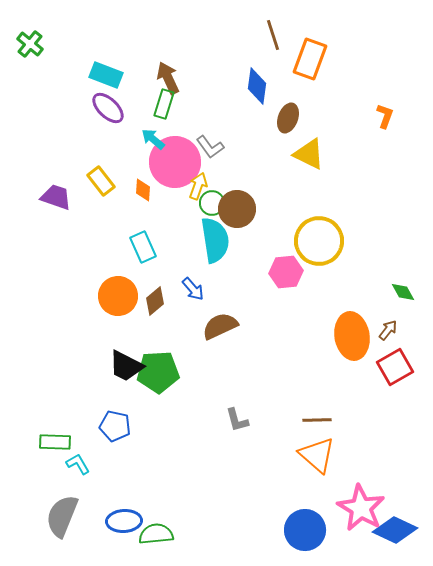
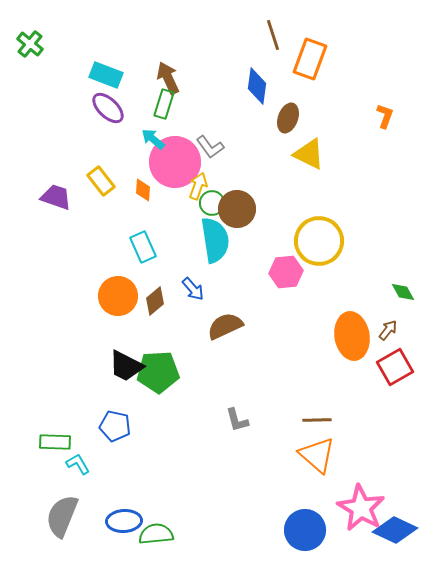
brown semicircle at (220, 326): moved 5 px right
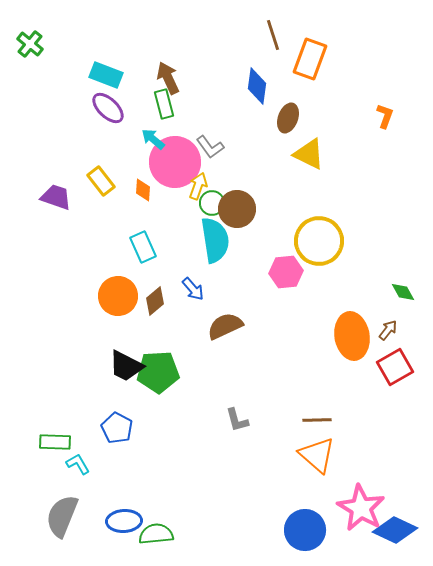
green rectangle at (164, 104): rotated 32 degrees counterclockwise
blue pentagon at (115, 426): moved 2 px right, 2 px down; rotated 16 degrees clockwise
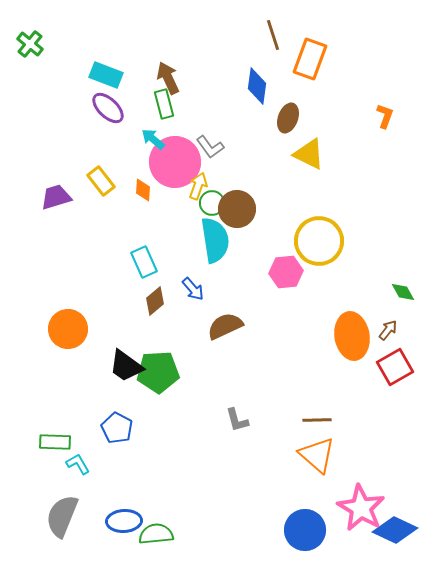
purple trapezoid at (56, 197): rotated 36 degrees counterclockwise
cyan rectangle at (143, 247): moved 1 px right, 15 px down
orange circle at (118, 296): moved 50 px left, 33 px down
black trapezoid at (126, 366): rotated 9 degrees clockwise
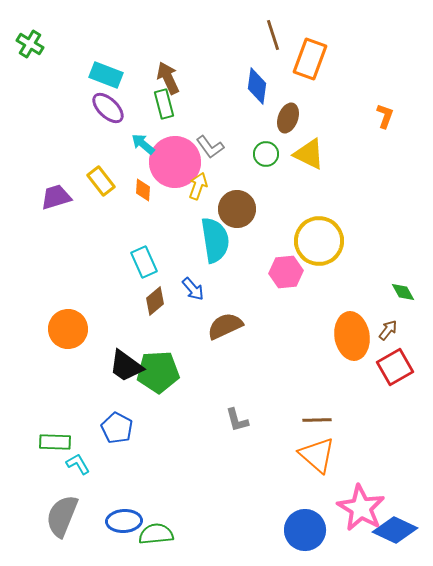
green cross at (30, 44): rotated 8 degrees counterclockwise
cyan arrow at (153, 139): moved 10 px left, 5 px down
green circle at (212, 203): moved 54 px right, 49 px up
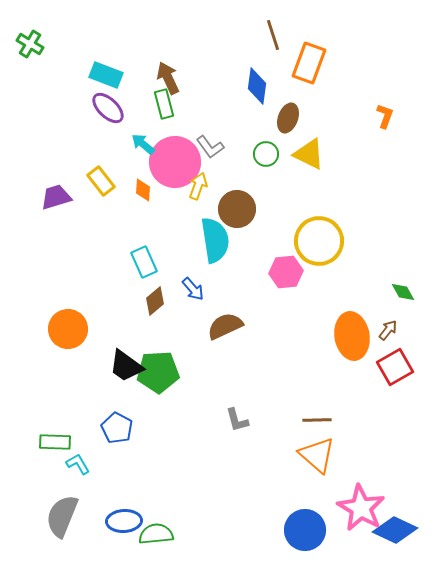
orange rectangle at (310, 59): moved 1 px left, 4 px down
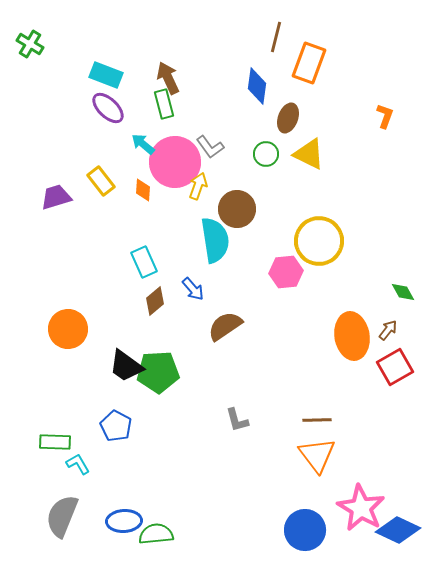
brown line at (273, 35): moved 3 px right, 2 px down; rotated 32 degrees clockwise
brown semicircle at (225, 326): rotated 9 degrees counterclockwise
blue pentagon at (117, 428): moved 1 px left, 2 px up
orange triangle at (317, 455): rotated 12 degrees clockwise
blue diamond at (395, 530): moved 3 px right
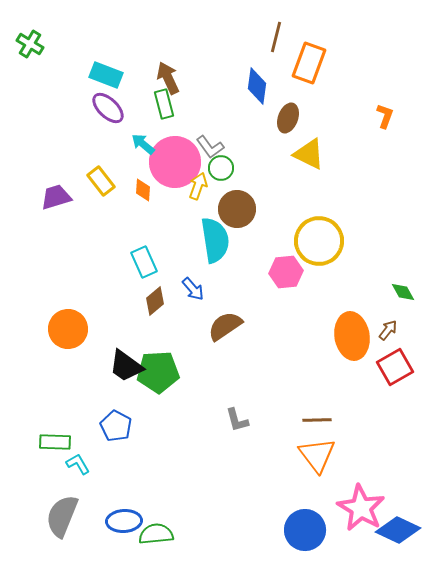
green circle at (266, 154): moved 45 px left, 14 px down
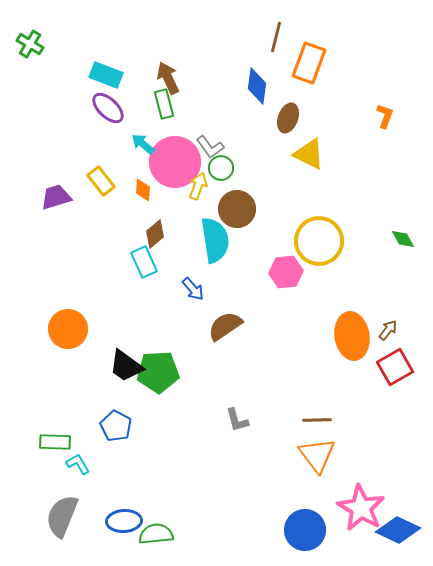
green diamond at (403, 292): moved 53 px up
brown diamond at (155, 301): moved 67 px up
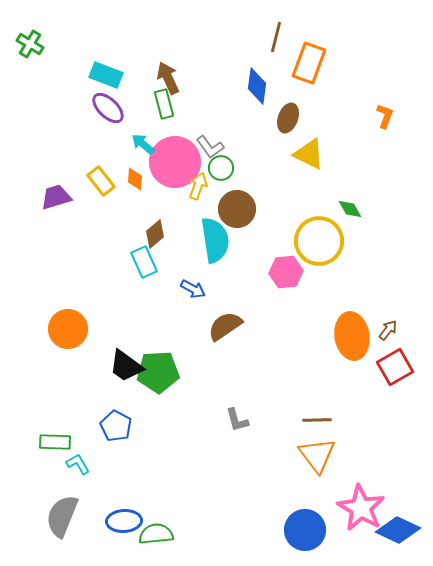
orange diamond at (143, 190): moved 8 px left, 11 px up
green diamond at (403, 239): moved 53 px left, 30 px up
blue arrow at (193, 289): rotated 20 degrees counterclockwise
